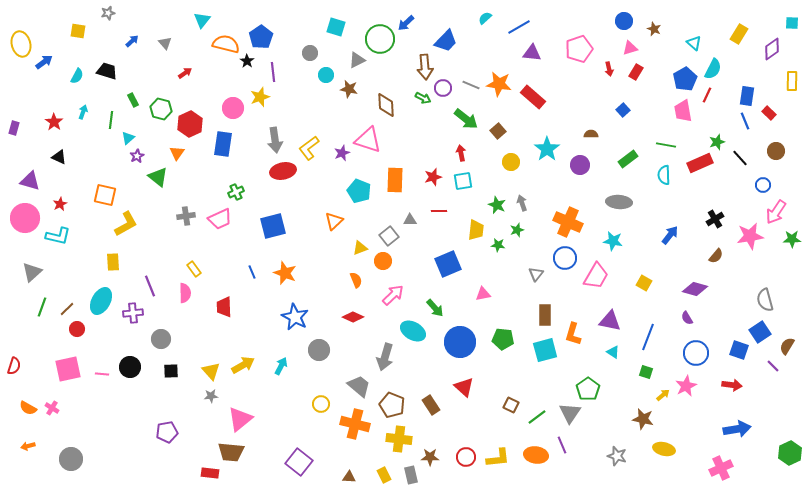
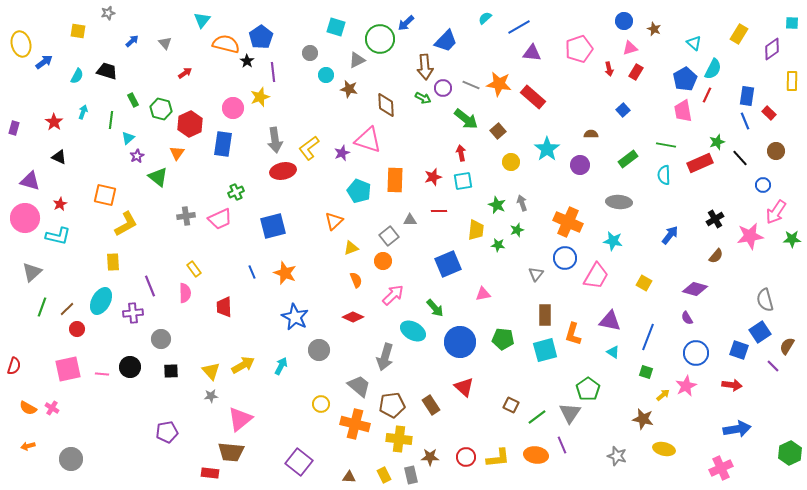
yellow triangle at (360, 248): moved 9 px left
brown pentagon at (392, 405): rotated 30 degrees counterclockwise
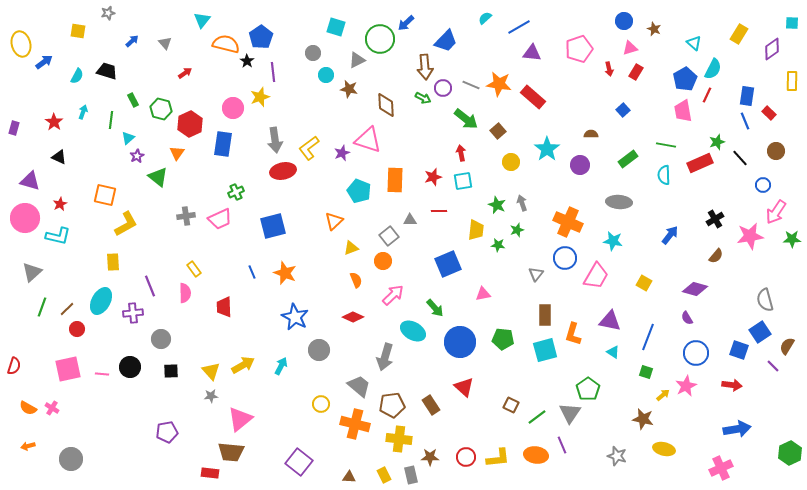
gray circle at (310, 53): moved 3 px right
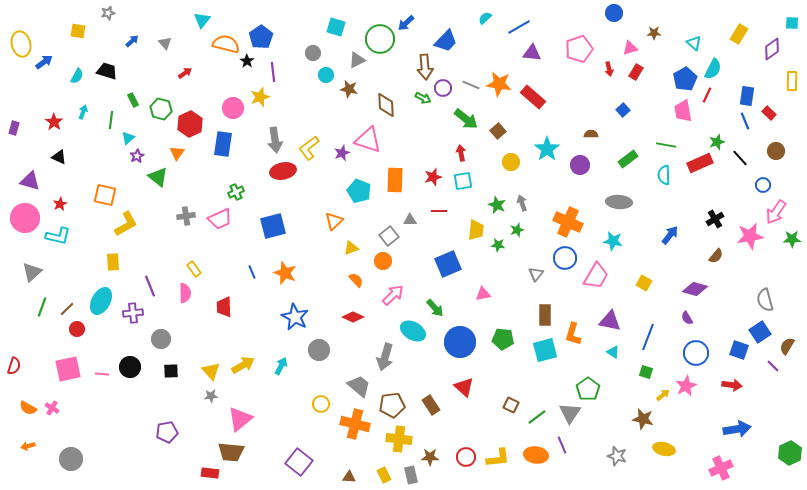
blue circle at (624, 21): moved 10 px left, 8 px up
brown star at (654, 29): moved 4 px down; rotated 24 degrees counterclockwise
orange semicircle at (356, 280): rotated 21 degrees counterclockwise
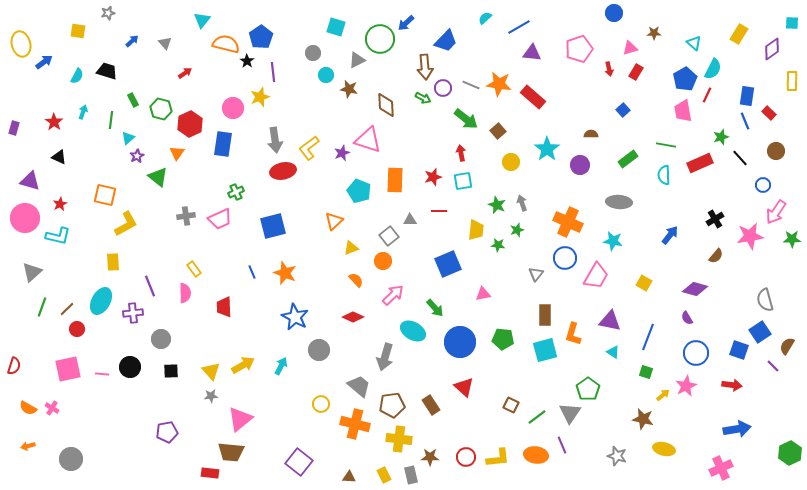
green star at (717, 142): moved 4 px right, 5 px up
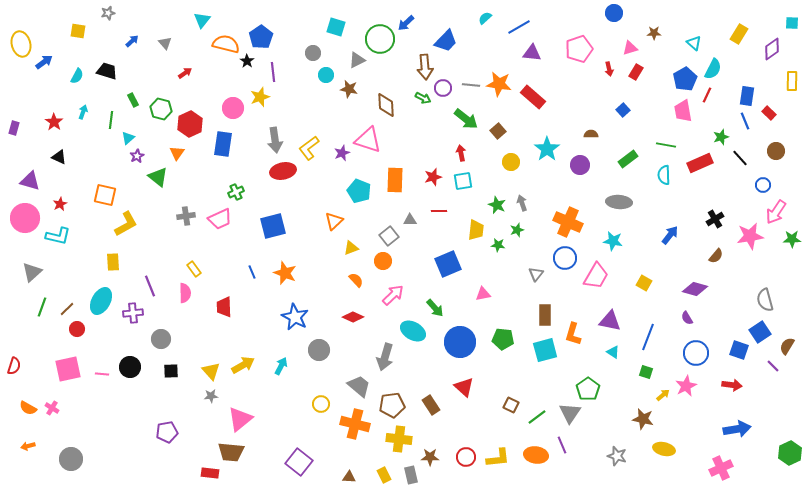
gray line at (471, 85): rotated 18 degrees counterclockwise
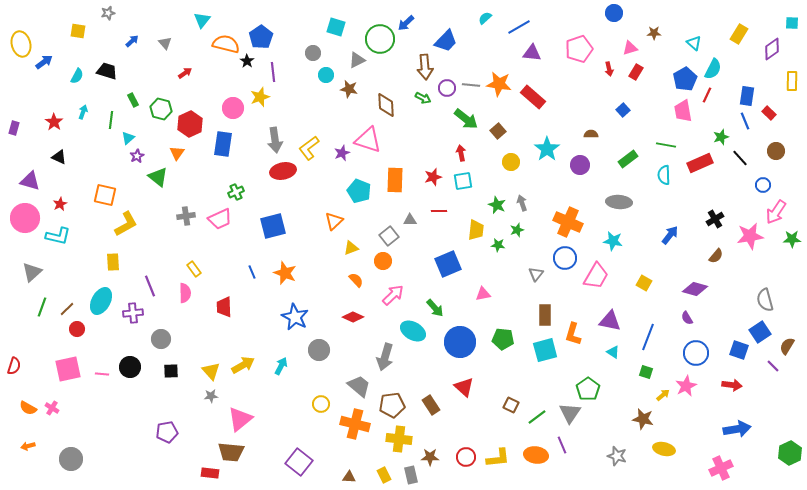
purple circle at (443, 88): moved 4 px right
